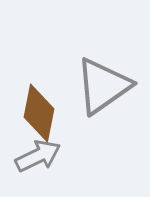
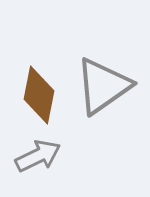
brown diamond: moved 18 px up
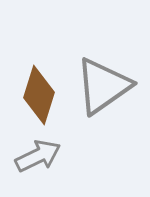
brown diamond: rotated 6 degrees clockwise
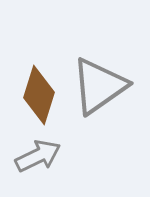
gray triangle: moved 4 px left
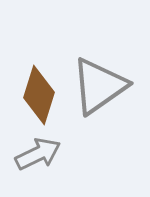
gray arrow: moved 2 px up
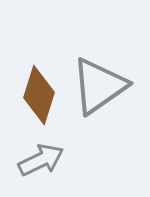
gray arrow: moved 3 px right, 6 px down
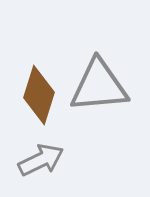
gray triangle: rotated 30 degrees clockwise
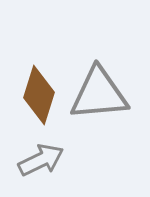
gray triangle: moved 8 px down
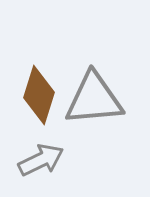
gray triangle: moved 5 px left, 5 px down
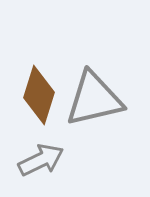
gray triangle: rotated 8 degrees counterclockwise
